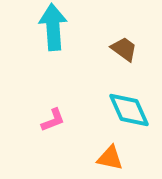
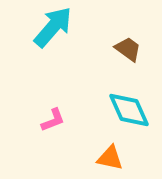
cyan arrow: rotated 45 degrees clockwise
brown trapezoid: moved 4 px right
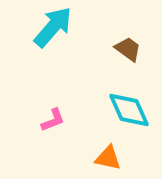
orange triangle: moved 2 px left
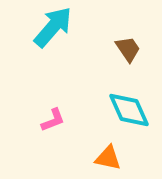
brown trapezoid: rotated 20 degrees clockwise
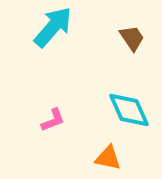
brown trapezoid: moved 4 px right, 11 px up
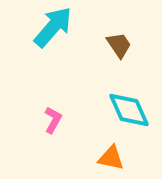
brown trapezoid: moved 13 px left, 7 px down
pink L-shape: rotated 40 degrees counterclockwise
orange triangle: moved 3 px right
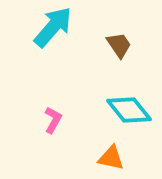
cyan diamond: rotated 15 degrees counterclockwise
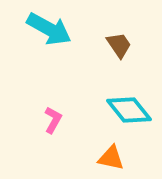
cyan arrow: moved 4 px left, 2 px down; rotated 78 degrees clockwise
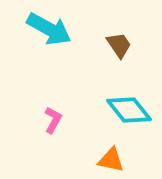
orange triangle: moved 2 px down
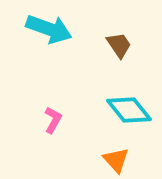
cyan arrow: rotated 9 degrees counterclockwise
orange triangle: moved 5 px right; rotated 36 degrees clockwise
